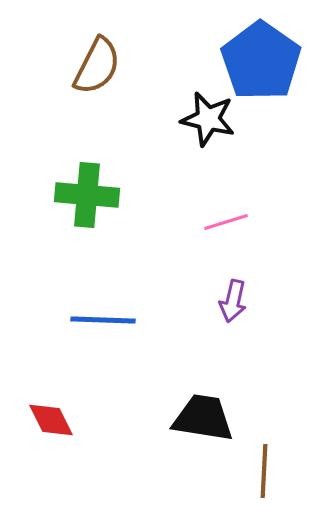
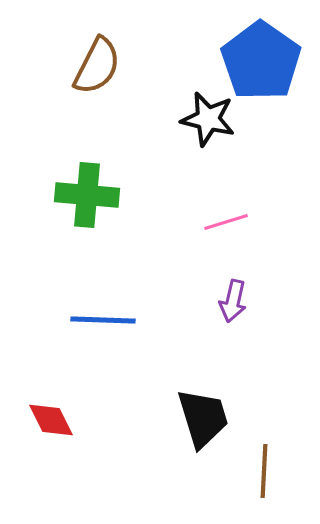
black trapezoid: rotated 64 degrees clockwise
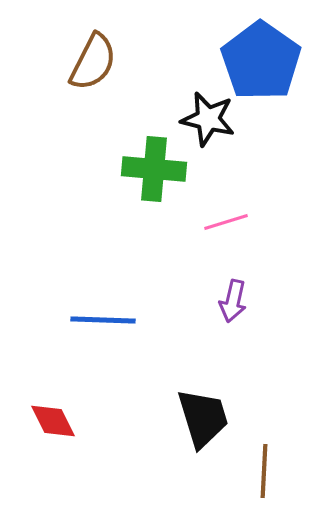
brown semicircle: moved 4 px left, 4 px up
green cross: moved 67 px right, 26 px up
red diamond: moved 2 px right, 1 px down
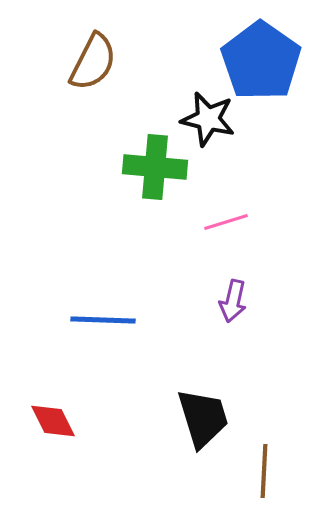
green cross: moved 1 px right, 2 px up
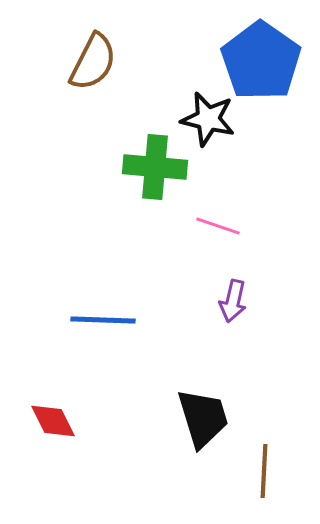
pink line: moved 8 px left, 4 px down; rotated 36 degrees clockwise
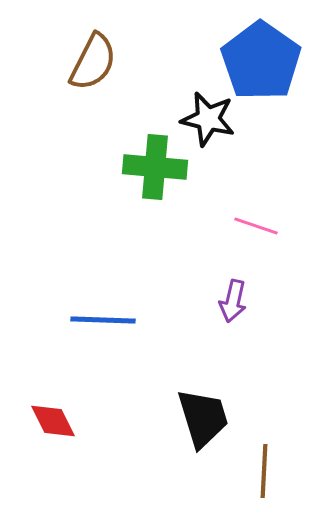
pink line: moved 38 px right
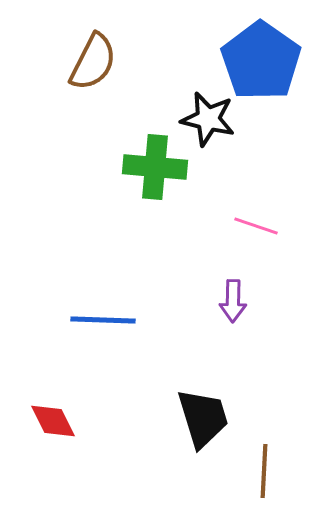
purple arrow: rotated 12 degrees counterclockwise
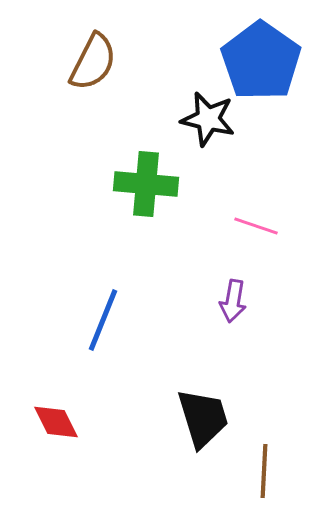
green cross: moved 9 px left, 17 px down
purple arrow: rotated 9 degrees clockwise
blue line: rotated 70 degrees counterclockwise
red diamond: moved 3 px right, 1 px down
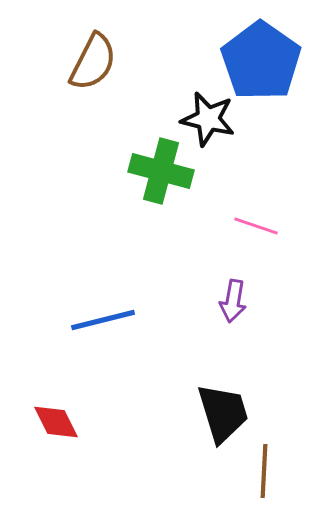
green cross: moved 15 px right, 13 px up; rotated 10 degrees clockwise
blue line: rotated 54 degrees clockwise
black trapezoid: moved 20 px right, 5 px up
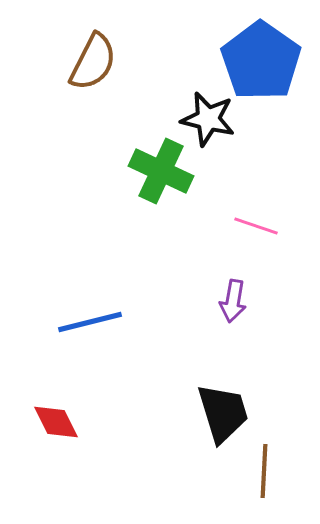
green cross: rotated 10 degrees clockwise
blue line: moved 13 px left, 2 px down
